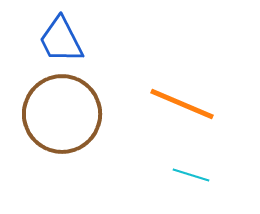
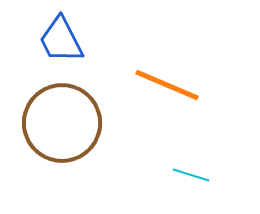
orange line: moved 15 px left, 19 px up
brown circle: moved 9 px down
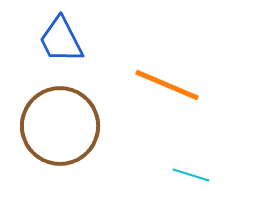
brown circle: moved 2 px left, 3 px down
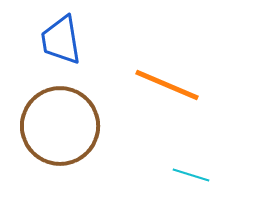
blue trapezoid: rotated 18 degrees clockwise
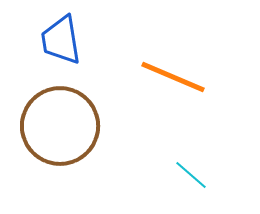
orange line: moved 6 px right, 8 px up
cyan line: rotated 24 degrees clockwise
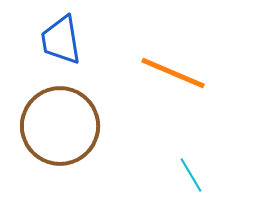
orange line: moved 4 px up
cyan line: rotated 18 degrees clockwise
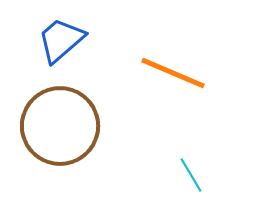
blue trapezoid: rotated 58 degrees clockwise
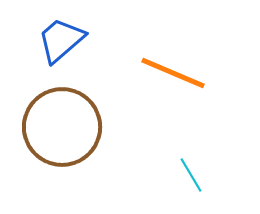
brown circle: moved 2 px right, 1 px down
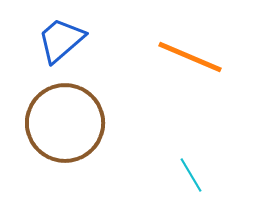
orange line: moved 17 px right, 16 px up
brown circle: moved 3 px right, 4 px up
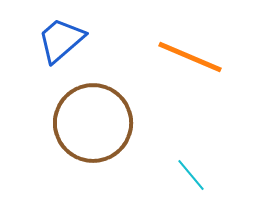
brown circle: moved 28 px right
cyan line: rotated 9 degrees counterclockwise
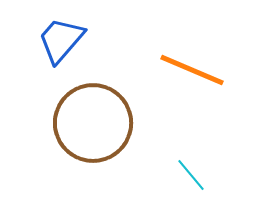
blue trapezoid: rotated 8 degrees counterclockwise
orange line: moved 2 px right, 13 px down
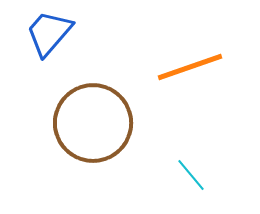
blue trapezoid: moved 12 px left, 7 px up
orange line: moved 2 px left, 3 px up; rotated 42 degrees counterclockwise
